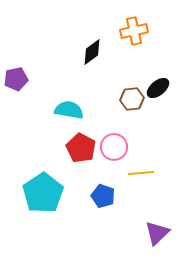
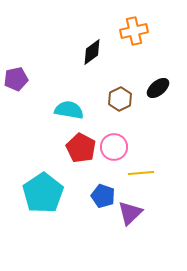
brown hexagon: moved 12 px left; rotated 20 degrees counterclockwise
purple triangle: moved 27 px left, 20 px up
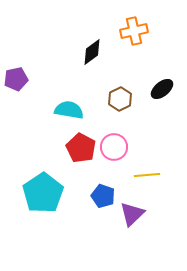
black ellipse: moved 4 px right, 1 px down
yellow line: moved 6 px right, 2 px down
purple triangle: moved 2 px right, 1 px down
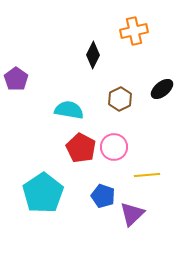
black diamond: moved 1 px right, 3 px down; rotated 28 degrees counterclockwise
purple pentagon: rotated 25 degrees counterclockwise
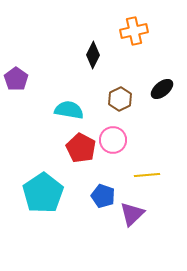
pink circle: moved 1 px left, 7 px up
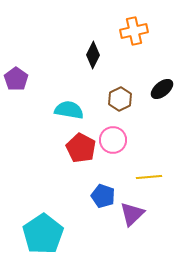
yellow line: moved 2 px right, 2 px down
cyan pentagon: moved 41 px down
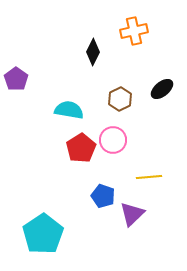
black diamond: moved 3 px up
red pentagon: rotated 12 degrees clockwise
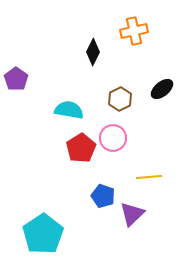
pink circle: moved 2 px up
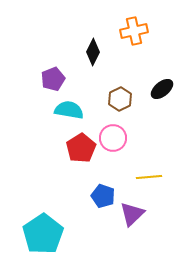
purple pentagon: moved 37 px right; rotated 15 degrees clockwise
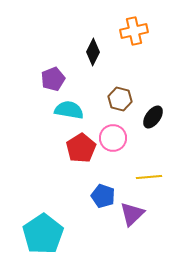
black ellipse: moved 9 px left, 28 px down; rotated 15 degrees counterclockwise
brown hexagon: rotated 20 degrees counterclockwise
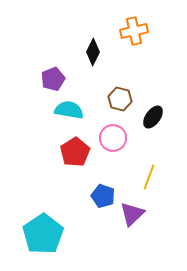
red pentagon: moved 6 px left, 4 px down
yellow line: rotated 65 degrees counterclockwise
